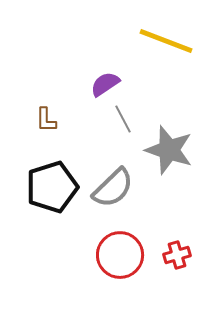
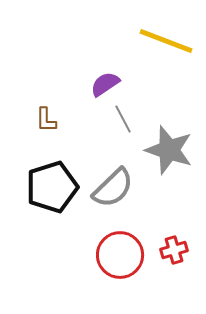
red cross: moved 3 px left, 5 px up
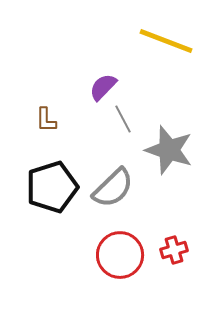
purple semicircle: moved 2 px left, 3 px down; rotated 12 degrees counterclockwise
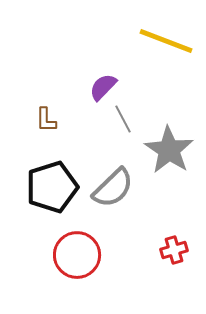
gray star: rotated 15 degrees clockwise
red circle: moved 43 px left
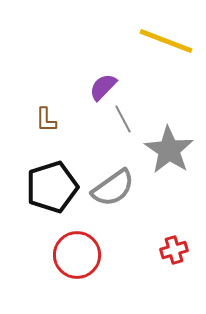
gray semicircle: rotated 9 degrees clockwise
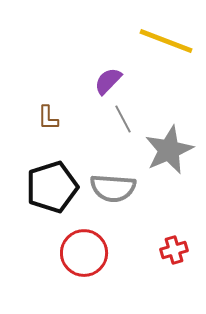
purple semicircle: moved 5 px right, 6 px up
brown L-shape: moved 2 px right, 2 px up
gray star: rotated 15 degrees clockwise
gray semicircle: rotated 39 degrees clockwise
red circle: moved 7 px right, 2 px up
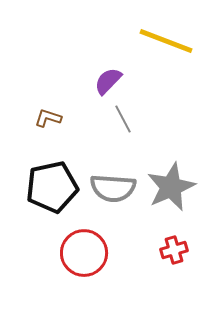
brown L-shape: rotated 108 degrees clockwise
gray star: moved 2 px right, 37 px down
black pentagon: rotated 6 degrees clockwise
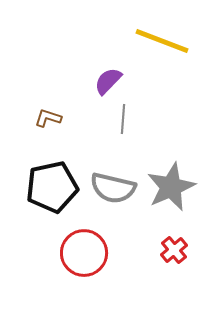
yellow line: moved 4 px left
gray line: rotated 32 degrees clockwise
gray semicircle: rotated 9 degrees clockwise
red cross: rotated 24 degrees counterclockwise
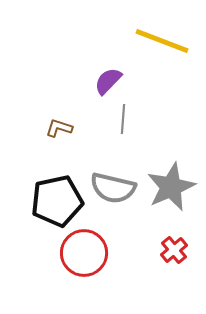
brown L-shape: moved 11 px right, 10 px down
black pentagon: moved 5 px right, 14 px down
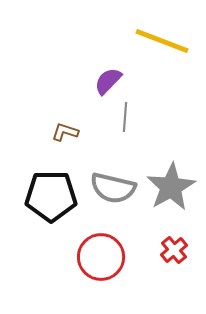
gray line: moved 2 px right, 2 px up
brown L-shape: moved 6 px right, 4 px down
gray star: rotated 6 degrees counterclockwise
black pentagon: moved 6 px left, 5 px up; rotated 12 degrees clockwise
red circle: moved 17 px right, 4 px down
